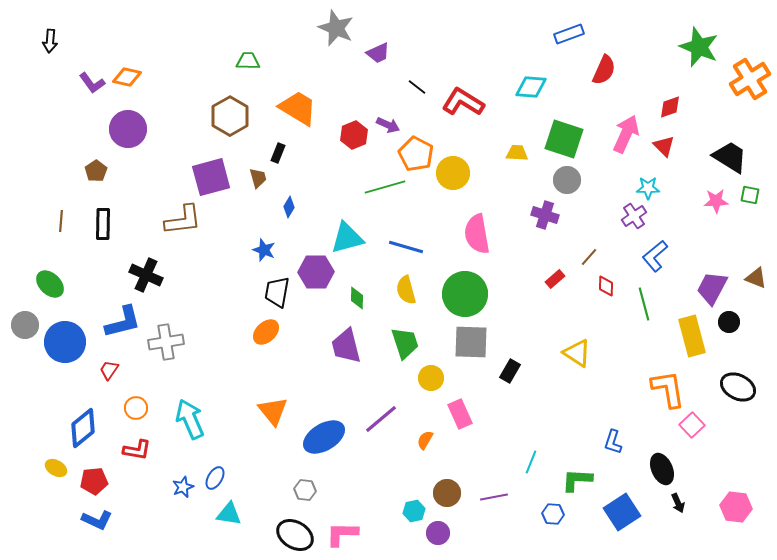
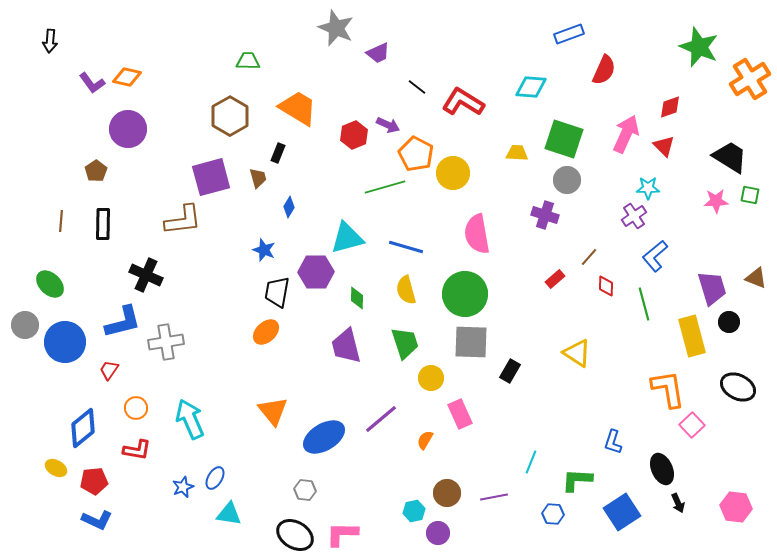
purple trapezoid at (712, 288): rotated 135 degrees clockwise
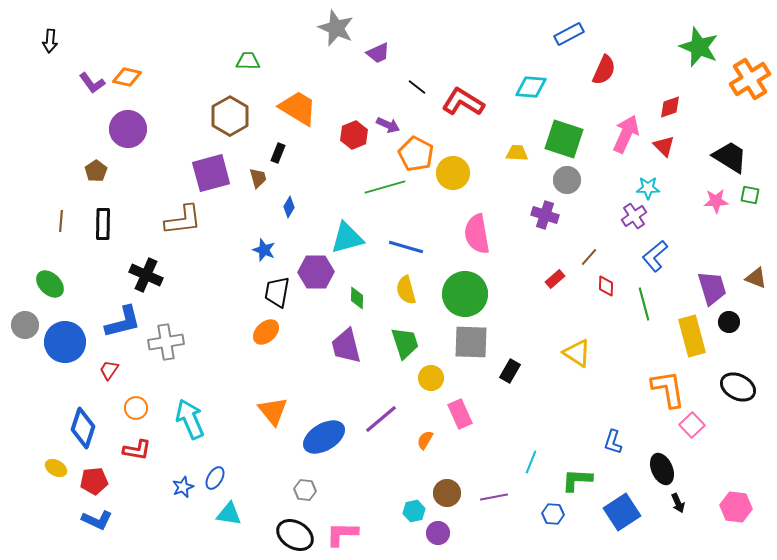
blue rectangle at (569, 34): rotated 8 degrees counterclockwise
purple square at (211, 177): moved 4 px up
blue diamond at (83, 428): rotated 33 degrees counterclockwise
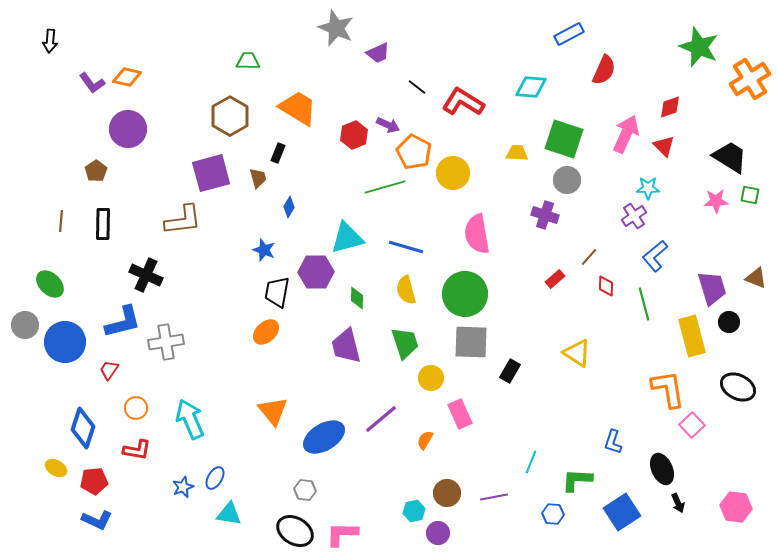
orange pentagon at (416, 154): moved 2 px left, 2 px up
black ellipse at (295, 535): moved 4 px up
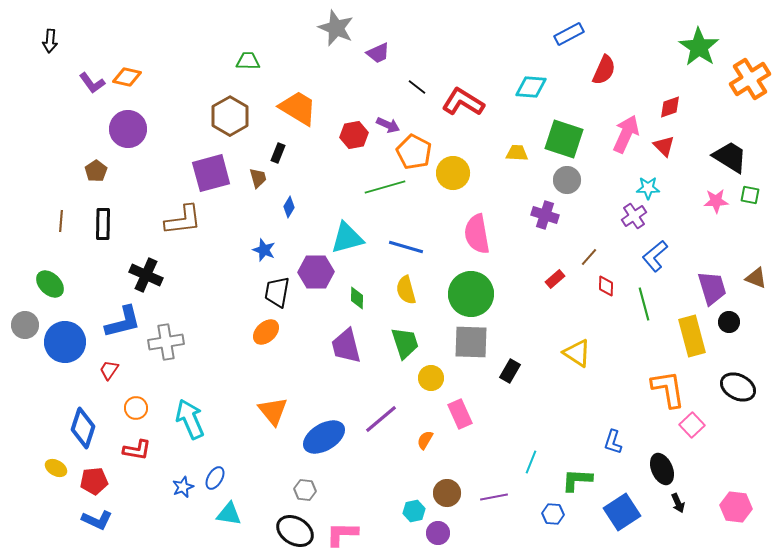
green star at (699, 47): rotated 12 degrees clockwise
red hexagon at (354, 135): rotated 12 degrees clockwise
green circle at (465, 294): moved 6 px right
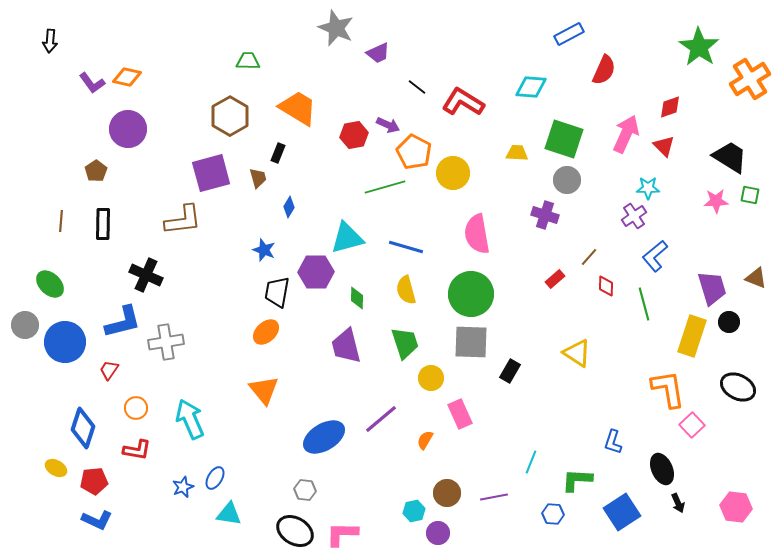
yellow rectangle at (692, 336): rotated 33 degrees clockwise
orange triangle at (273, 411): moved 9 px left, 21 px up
